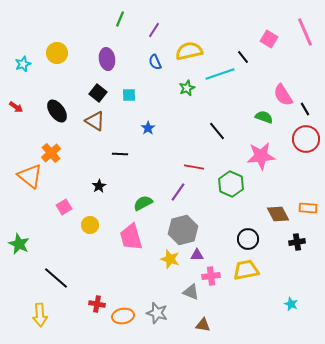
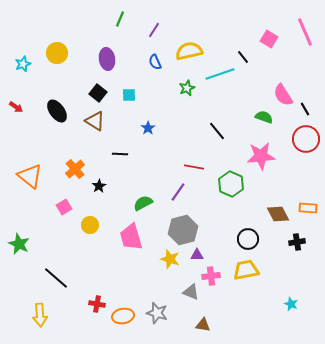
orange cross at (51, 153): moved 24 px right, 16 px down
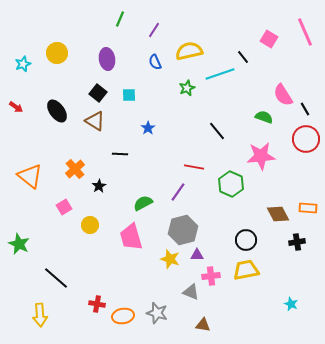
black circle at (248, 239): moved 2 px left, 1 px down
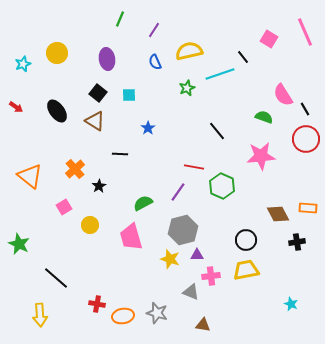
green hexagon at (231, 184): moved 9 px left, 2 px down
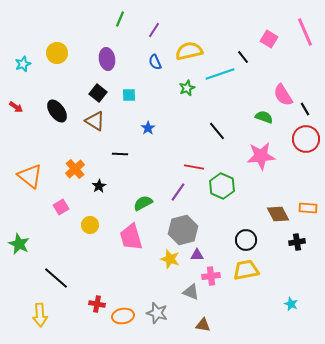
pink square at (64, 207): moved 3 px left
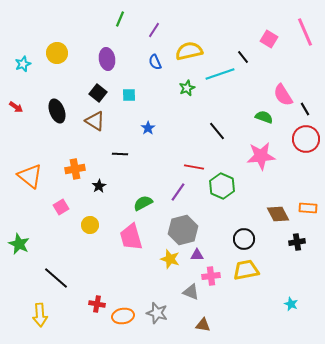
black ellipse at (57, 111): rotated 15 degrees clockwise
orange cross at (75, 169): rotated 30 degrees clockwise
black circle at (246, 240): moved 2 px left, 1 px up
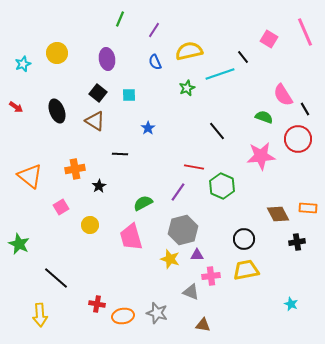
red circle at (306, 139): moved 8 px left
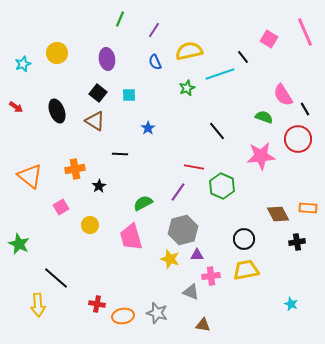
yellow arrow at (40, 315): moved 2 px left, 10 px up
